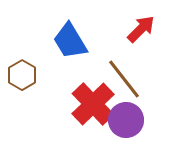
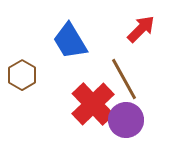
brown line: rotated 9 degrees clockwise
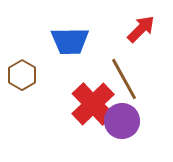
blue trapezoid: rotated 60 degrees counterclockwise
purple circle: moved 4 px left, 1 px down
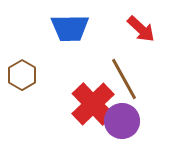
red arrow: rotated 88 degrees clockwise
blue trapezoid: moved 13 px up
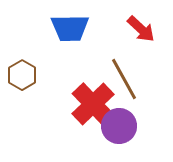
purple circle: moved 3 px left, 5 px down
